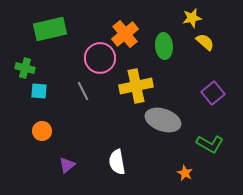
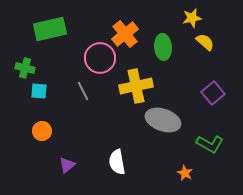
green ellipse: moved 1 px left, 1 px down
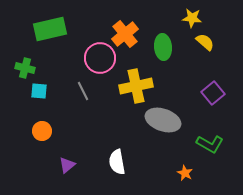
yellow star: rotated 18 degrees clockwise
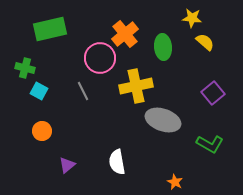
cyan square: rotated 24 degrees clockwise
orange star: moved 10 px left, 9 px down
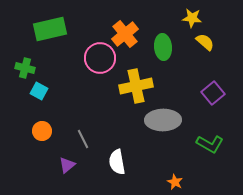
gray line: moved 48 px down
gray ellipse: rotated 20 degrees counterclockwise
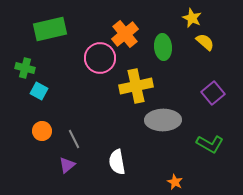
yellow star: rotated 18 degrees clockwise
gray line: moved 9 px left
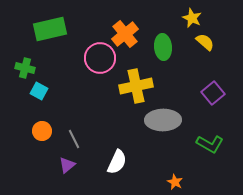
white semicircle: rotated 145 degrees counterclockwise
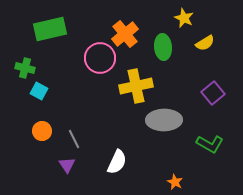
yellow star: moved 8 px left
yellow semicircle: moved 1 px down; rotated 108 degrees clockwise
gray ellipse: moved 1 px right
purple triangle: rotated 24 degrees counterclockwise
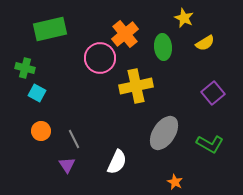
cyan square: moved 2 px left, 2 px down
gray ellipse: moved 13 px down; rotated 56 degrees counterclockwise
orange circle: moved 1 px left
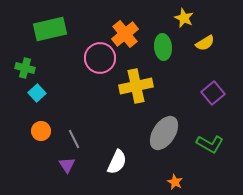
cyan square: rotated 18 degrees clockwise
